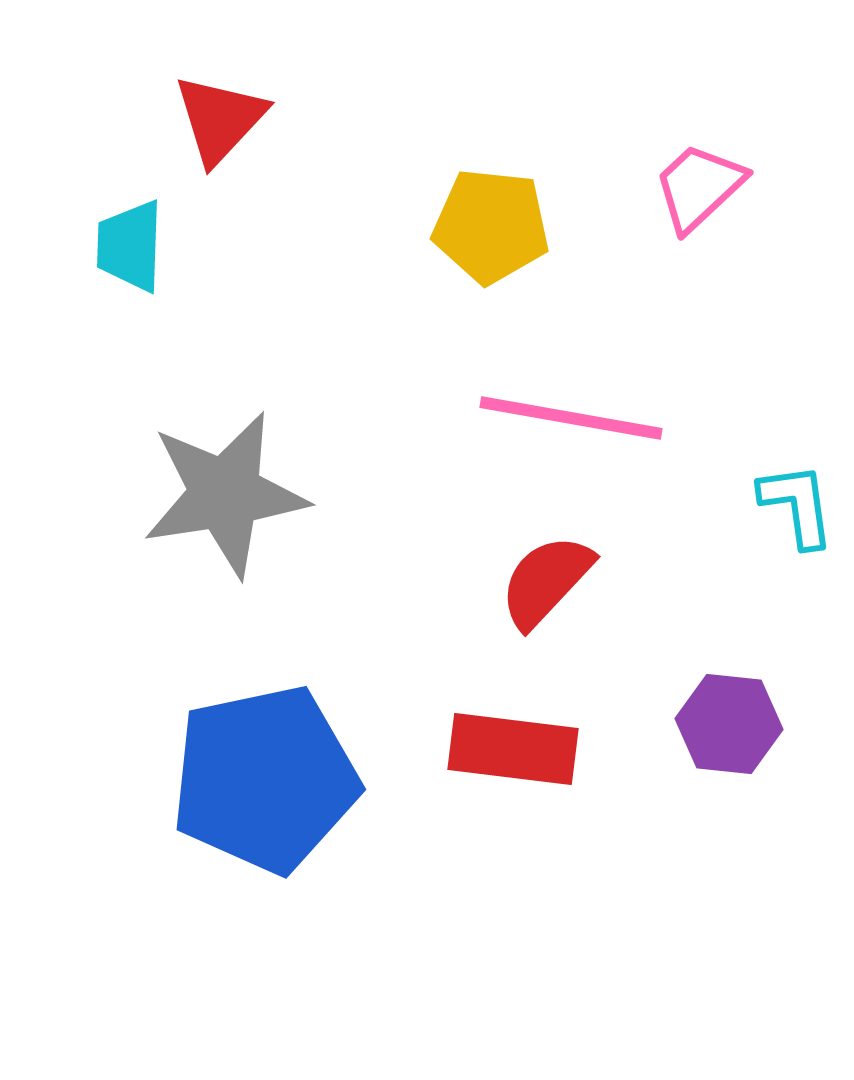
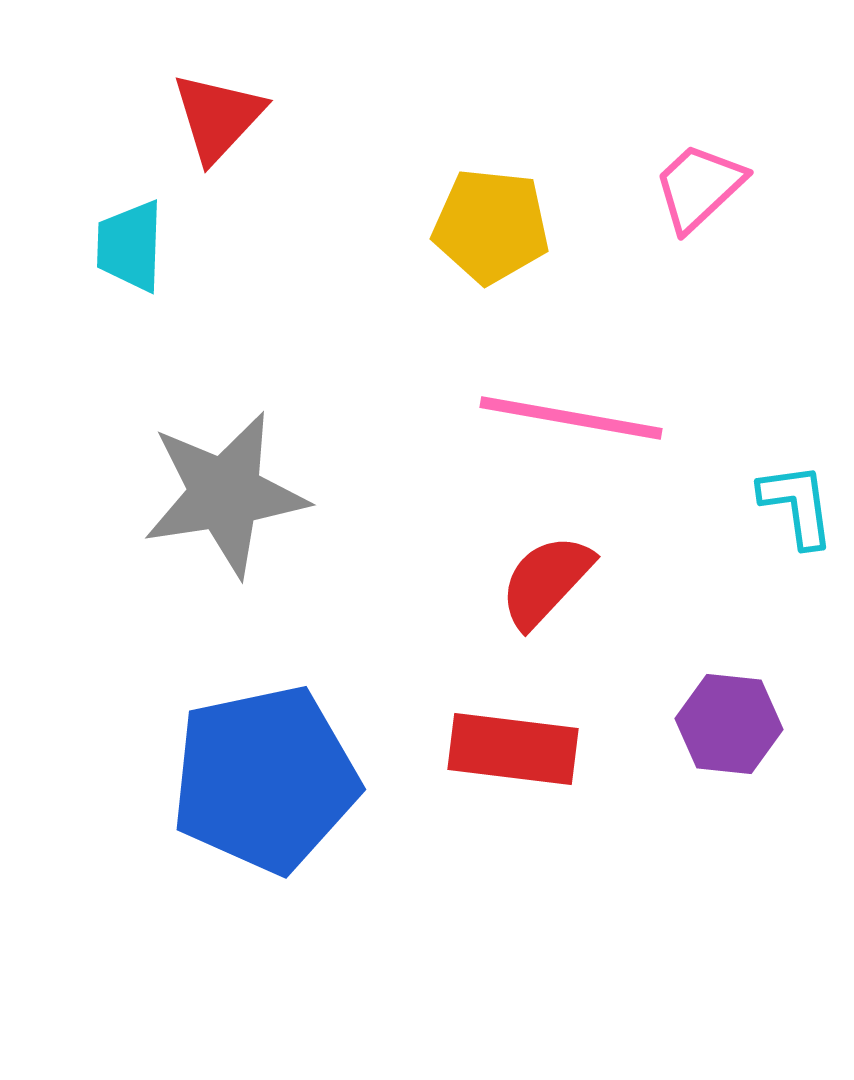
red triangle: moved 2 px left, 2 px up
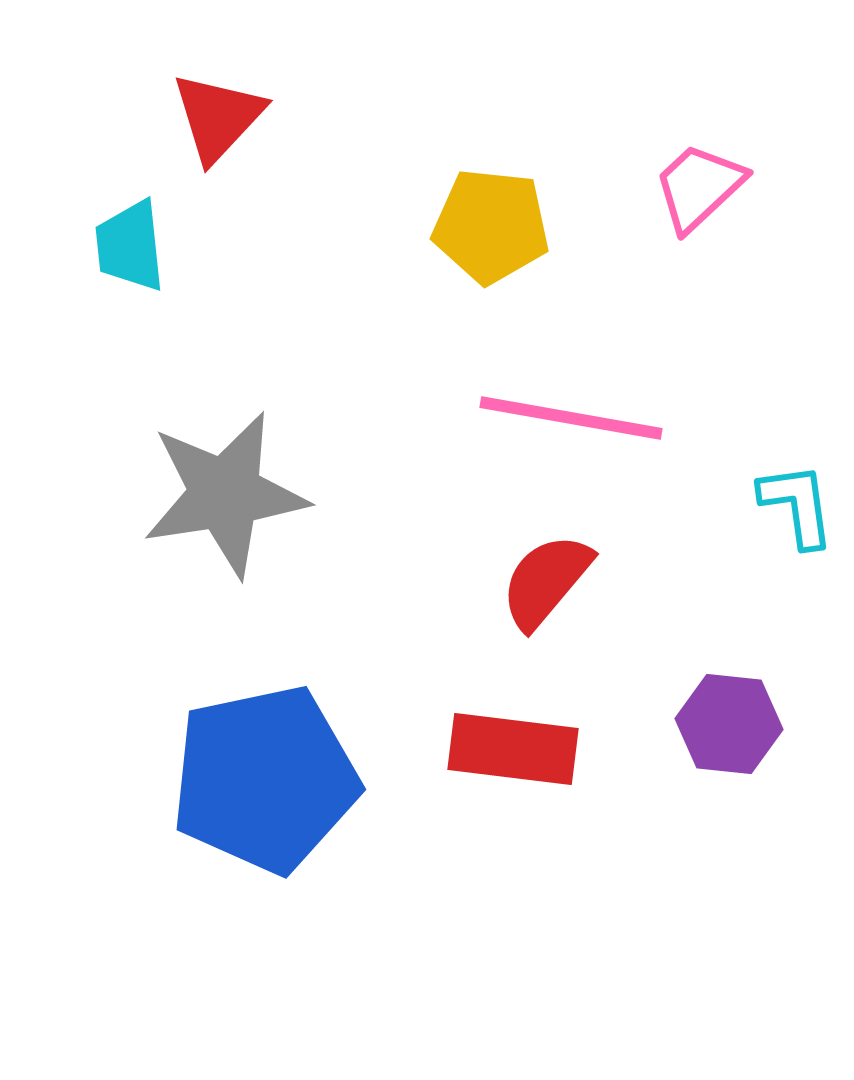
cyan trapezoid: rotated 8 degrees counterclockwise
red semicircle: rotated 3 degrees counterclockwise
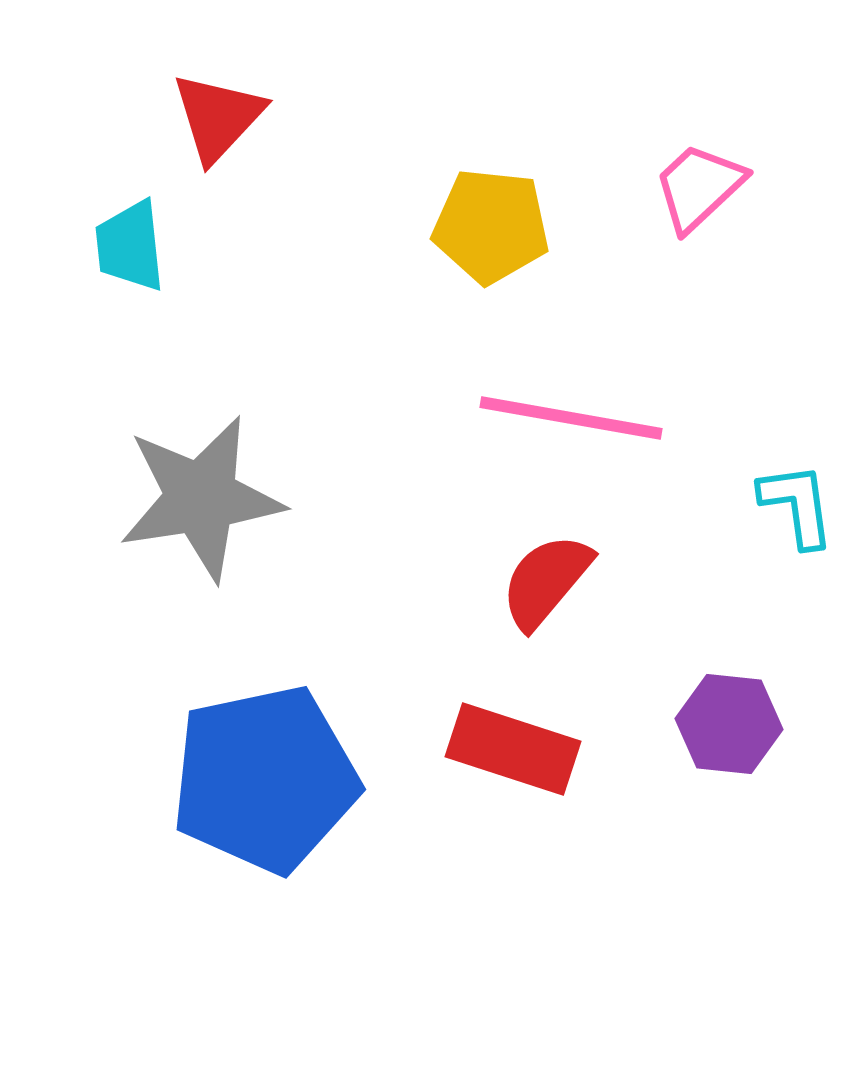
gray star: moved 24 px left, 4 px down
red rectangle: rotated 11 degrees clockwise
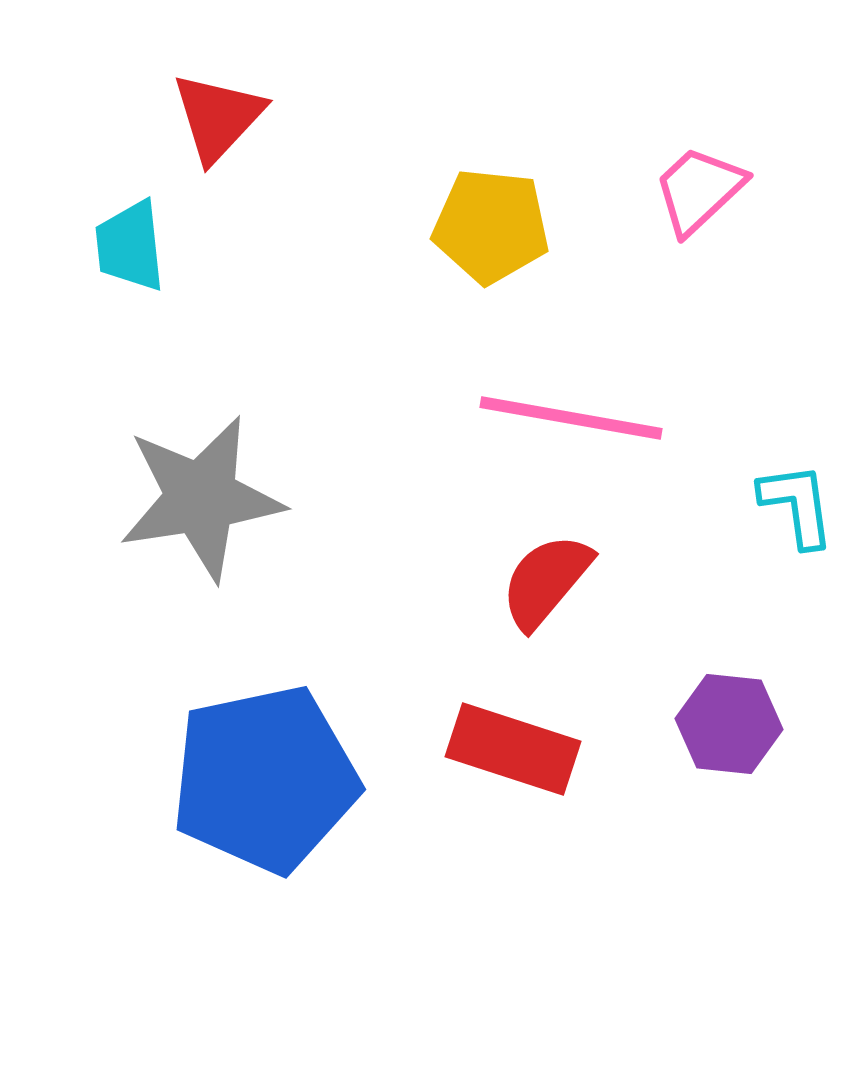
pink trapezoid: moved 3 px down
